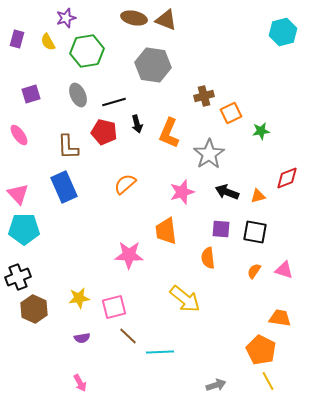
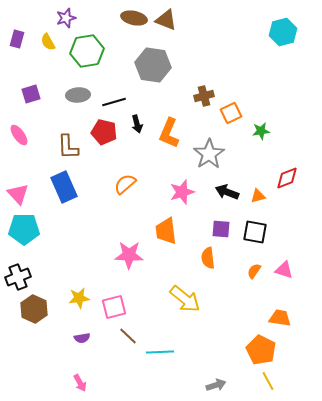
gray ellipse at (78, 95): rotated 70 degrees counterclockwise
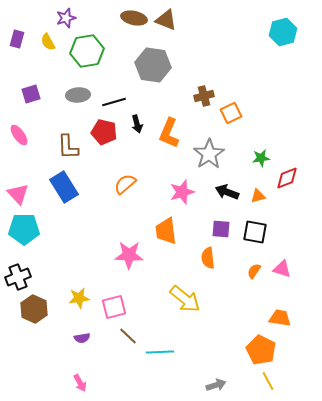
green star at (261, 131): moved 27 px down
blue rectangle at (64, 187): rotated 8 degrees counterclockwise
pink triangle at (284, 270): moved 2 px left, 1 px up
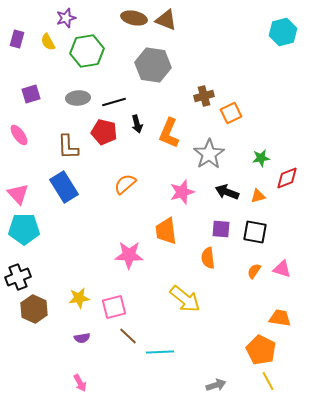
gray ellipse at (78, 95): moved 3 px down
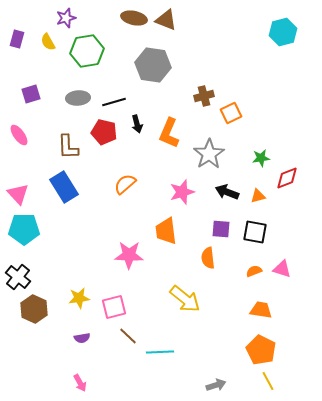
orange semicircle at (254, 271): rotated 35 degrees clockwise
black cross at (18, 277): rotated 30 degrees counterclockwise
orange trapezoid at (280, 318): moved 19 px left, 8 px up
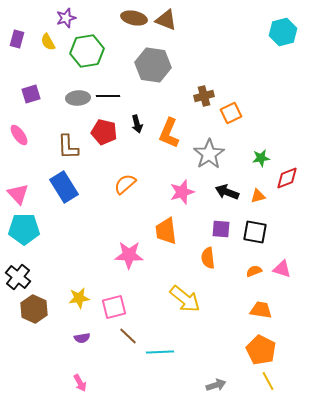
black line at (114, 102): moved 6 px left, 6 px up; rotated 15 degrees clockwise
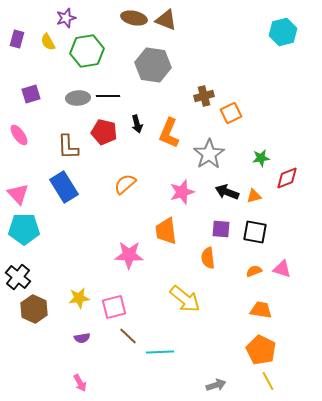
orange triangle at (258, 196): moved 4 px left
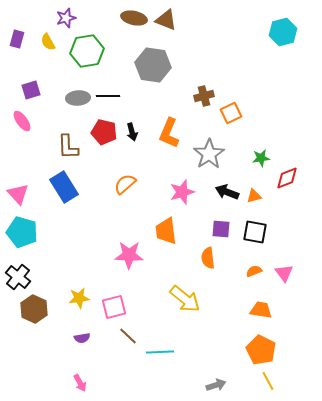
purple square at (31, 94): moved 4 px up
black arrow at (137, 124): moved 5 px left, 8 px down
pink ellipse at (19, 135): moved 3 px right, 14 px up
cyan pentagon at (24, 229): moved 2 px left, 3 px down; rotated 16 degrees clockwise
pink triangle at (282, 269): moved 2 px right, 4 px down; rotated 36 degrees clockwise
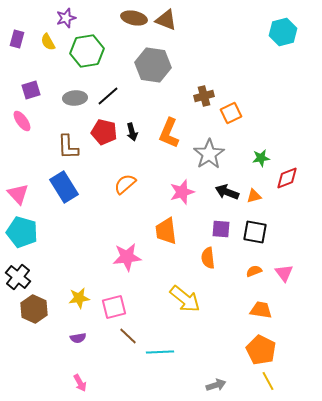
black line at (108, 96): rotated 40 degrees counterclockwise
gray ellipse at (78, 98): moved 3 px left
pink star at (129, 255): moved 2 px left, 2 px down; rotated 8 degrees counterclockwise
purple semicircle at (82, 338): moved 4 px left
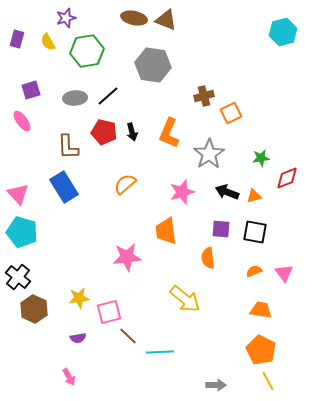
pink square at (114, 307): moved 5 px left, 5 px down
pink arrow at (80, 383): moved 11 px left, 6 px up
gray arrow at (216, 385): rotated 18 degrees clockwise
